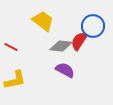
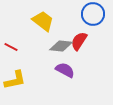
blue circle: moved 12 px up
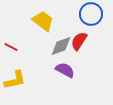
blue circle: moved 2 px left
gray diamond: rotated 25 degrees counterclockwise
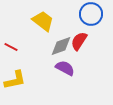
purple semicircle: moved 2 px up
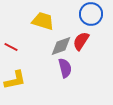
yellow trapezoid: rotated 20 degrees counterclockwise
red semicircle: moved 2 px right
purple semicircle: rotated 48 degrees clockwise
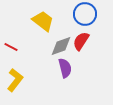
blue circle: moved 6 px left
yellow trapezoid: rotated 20 degrees clockwise
yellow L-shape: rotated 40 degrees counterclockwise
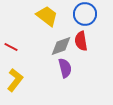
yellow trapezoid: moved 4 px right, 5 px up
red semicircle: rotated 42 degrees counterclockwise
